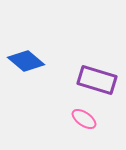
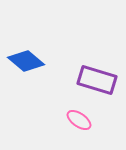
pink ellipse: moved 5 px left, 1 px down
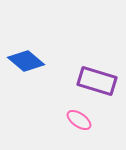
purple rectangle: moved 1 px down
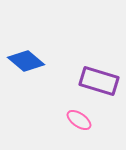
purple rectangle: moved 2 px right
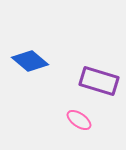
blue diamond: moved 4 px right
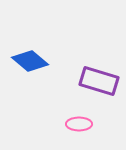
pink ellipse: moved 4 px down; rotated 35 degrees counterclockwise
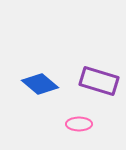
blue diamond: moved 10 px right, 23 px down
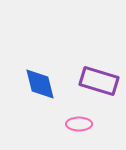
blue diamond: rotated 36 degrees clockwise
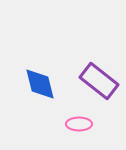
purple rectangle: rotated 21 degrees clockwise
